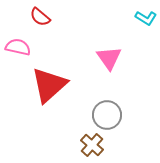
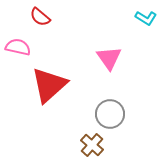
gray circle: moved 3 px right, 1 px up
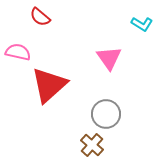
cyan L-shape: moved 4 px left, 6 px down
pink semicircle: moved 5 px down
gray circle: moved 4 px left
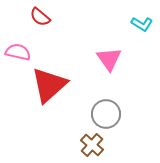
pink triangle: moved 1 px down
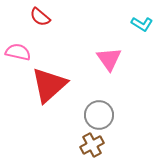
gray circle: moved 7 px left, 1 px down
brown cross: rotated 20 degrees clockwise
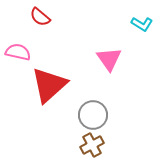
gray circle: moved 6 px left
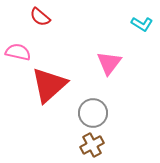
pink triangle: moved 4 px down; rotated 12 degrees clockwise
gray circle: moved 2 px up
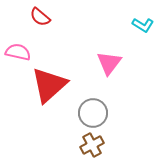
cyan L-shape: moved 1 px right, 1 px down
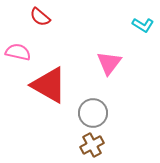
red triangle: rotated 48 degrees counterclockwise
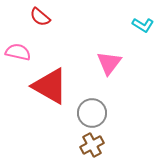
red triangle: moved 1 px right, 1 px down
gray circle: moved 1 px left
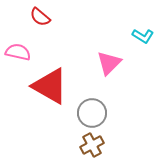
cyan L-shape: moved 11 px down
pink triangle: rotated 8 degrees clockwise
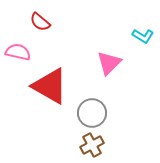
red semicircle: moved 5 px down
